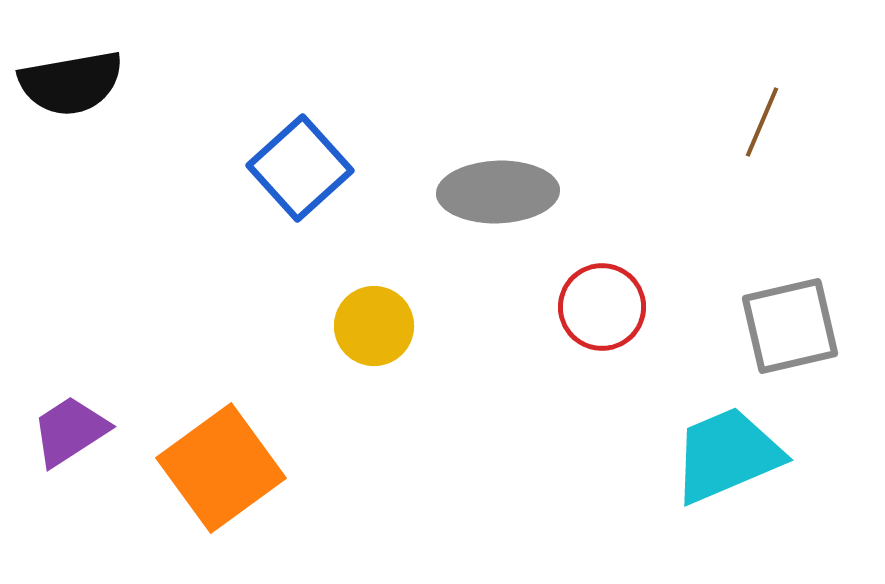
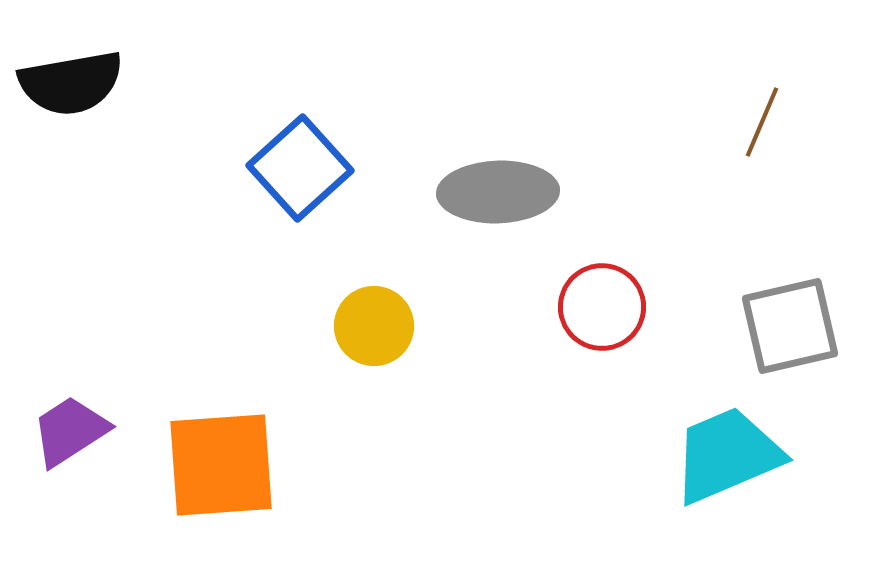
orange square: moved 3 px up; rotated 32 degrees clockwise
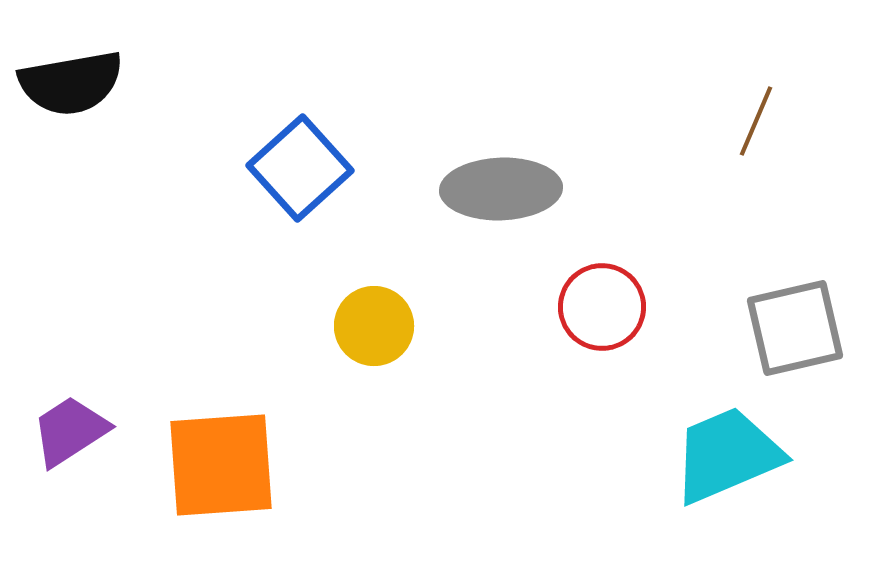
brown line: moved 6 px left, 1 px up
gray ellipse: moved 3 px right, 3 px up
gray square: moved 5 px right, 2 px down
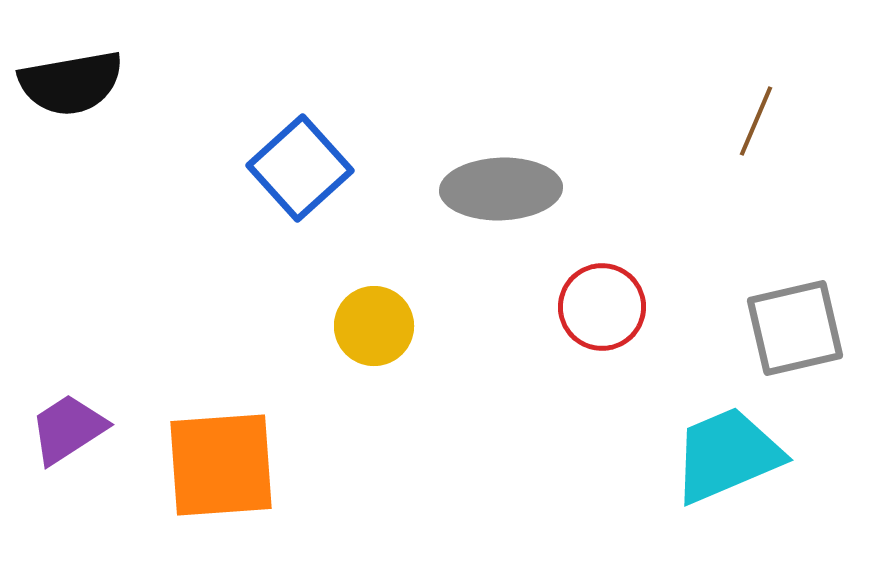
purple trapezoid: moved 2 px left, 2 px up
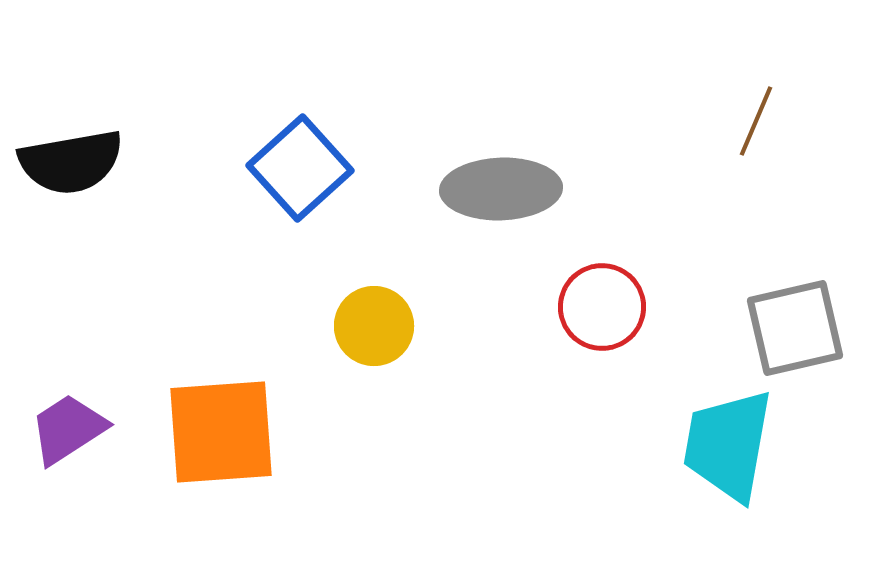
black semicircle: moved 79 px down
cyan trapezoid: moved 1 px right, 10 px up; rotated 57 degrees counterclockwise
orange square: moved 33 px up
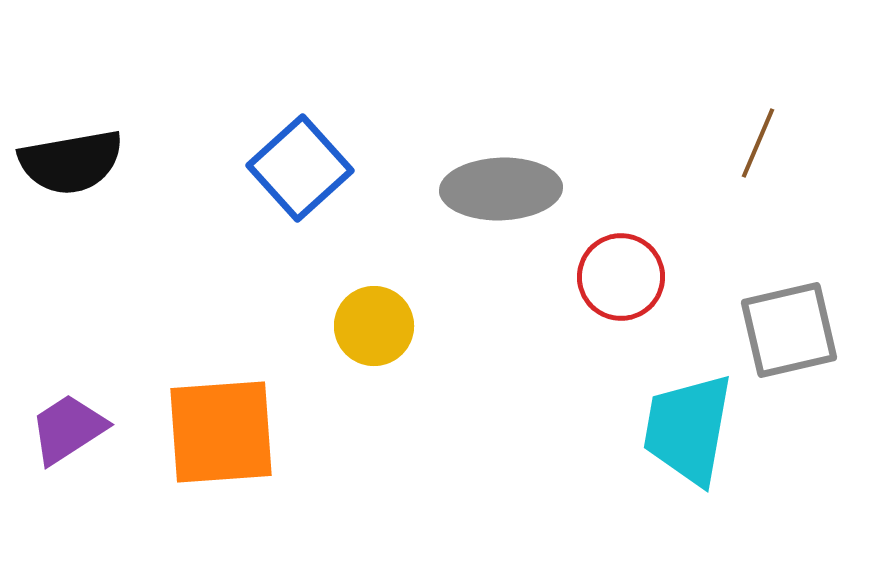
brown line: moved 2 px right, 22 px down
red circle: moved 19 px right, 30 px up
gray square: moved 6 px left, 2 px down
cyan trapezoid: moved 40 px left, 16 px up
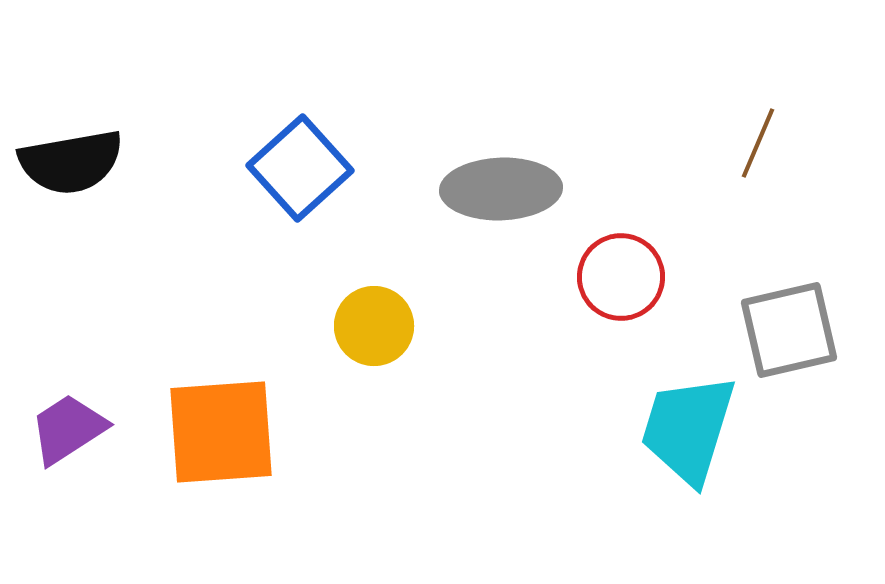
cyan trapezoid: rotated 7 degrees clockwise
